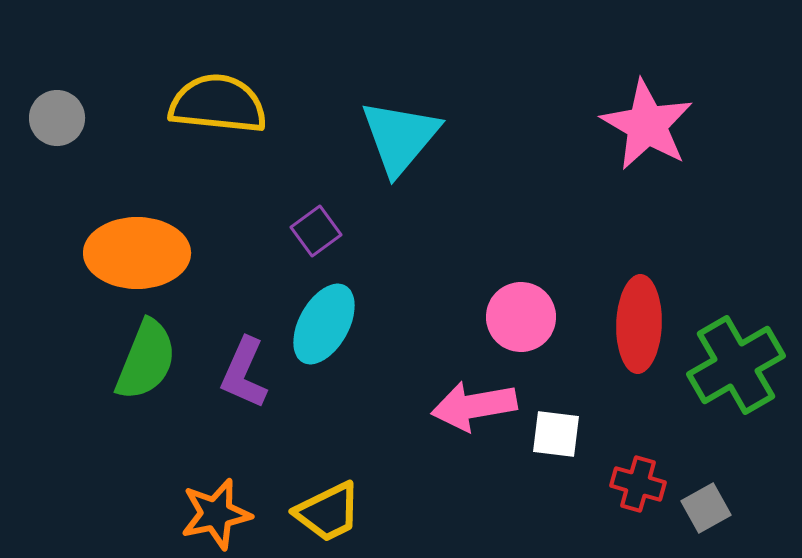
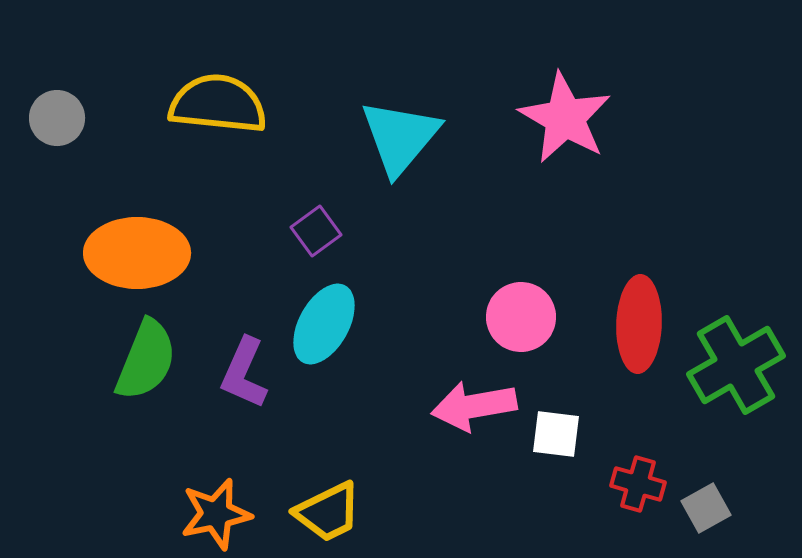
pink star: moved 82 px left, 7 px up
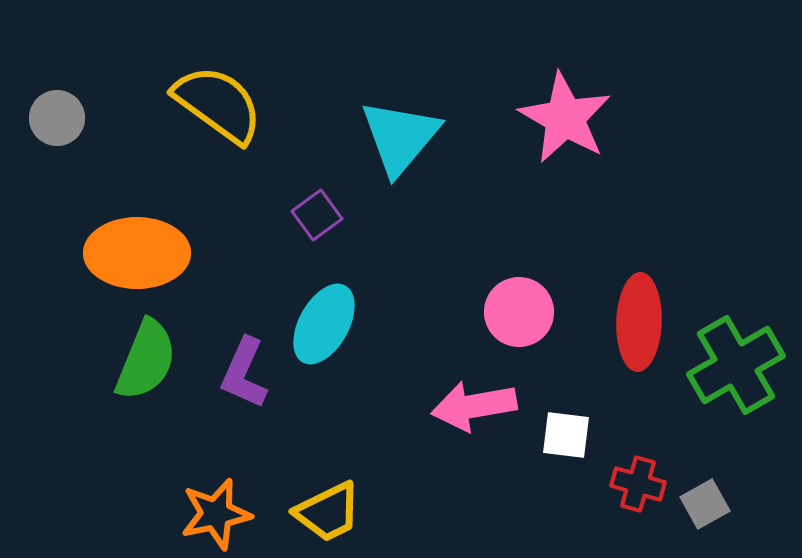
yellow semicircle: rotated 30 degrees clockwise
purple square: moved 1 px right, 16 px up
pink circle: moved 2 px left, 5 px up
red ellipse: moved 2 px up
white square: moved 10 px right, 1 px down
gray square: moved 1 px left, 4 px up
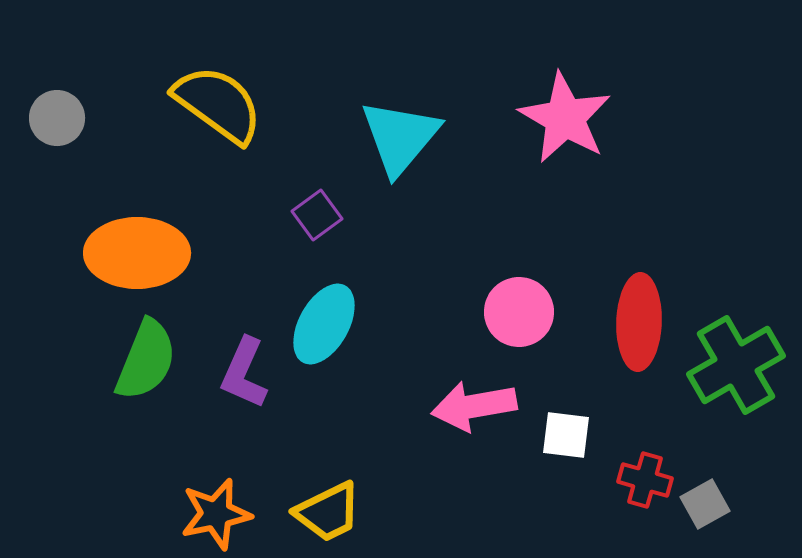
red cross: moved 7 px right, 4 px up
